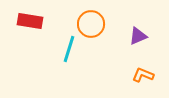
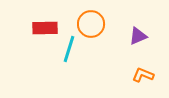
red rectangle: moved 15 px right, 7 px down; rotated 10 degrees counterclockwise
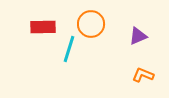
red rectangle: moved 2 px left, 1 px up
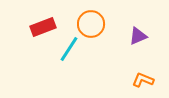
red rectangle: rotated 20 degrees counterclockwise
cyan line: rotated 16 degrees clockwise
orange L-shape: moved 5 px down
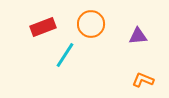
purple triangle: rotated 18 degrees clockwise
cyan line: moved 4 px left, 6 px down
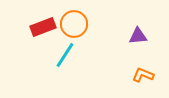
orange circle: moved 17 px left
orange L-shape: moved 5 px up
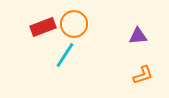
orange L-shape: rotated 140 degrees clockwise
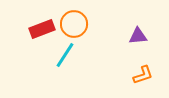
red rectangle: moved 1 px left, 2 px down
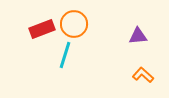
cyan line: rotated 16 degrees counterclockwise
orange L-shape: rotated 120 degrees counterclockwise
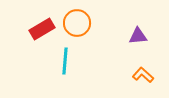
orange circle: moved 3 px right, 1 px up
red rectangle: rotated 10 degrees counterclockwise
cyan line: moved 6 px down; rotated 12 degrees counterclockwise
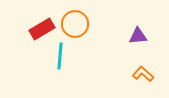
orange circle: moved 2 px left, 1 px down
cyan line: moved 5 px left, 5 px up
orange L-shape: moved 1 px up
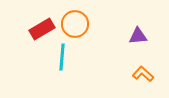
cyan line: moved 2 px right, 1 px down
